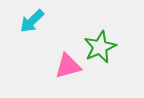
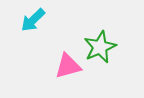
cyan arrow: moved 1 px right, 1 px up
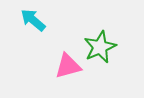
cyan arrow: rotated 84 degrees clockwise
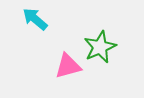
cyan arrow: moved 2 px right, 1 px up
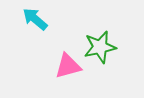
green star: rotated 12 degrees clockwise
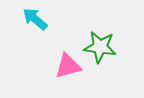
green star: rotated 20 degrees clockwise
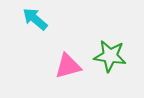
green star: moved 10 px right, 9 px down
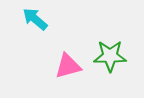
green star: rotated 8 degrees counterclockwise
